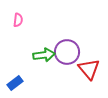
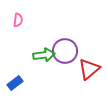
purple circle: moved 2 px left, 1 px up
red triangle: rotated 30 degrees clockwise
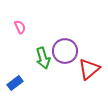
pink semicircle: moved 2 px right, 7 px down; rotated 32 degrees counterclockwise
green arrow: moved 1 px left, 3 px down; rotated 80 degrees clockwise
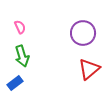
purple circle: moved 18 px right, 18 px up
green arrow: moved 21 px left, 2 px up
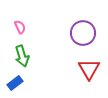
red triangle: rotated 20 degrees counterclockwise
